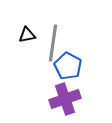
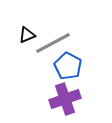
black triangle: rotated 12 degrees counterclockwise
gray line: rotated 54 degrees clockwise
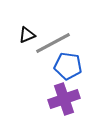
blue pentagon: rotated 20 degrees counterclockwise
purple cross: moved 1 px left
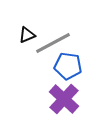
purple cross: rotated 28 degrees counterclockwise
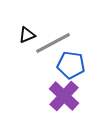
blue pentagon: moved 3 px right, 1 px up
purple cross: moved 3 px up
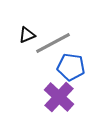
blue pentagon: moved 2 px down
purple cross: moved 5 px left, 1 px down
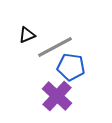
gray line: moved 2 px right, 4 px down
purple cross: moved 2 px left, 1 px up
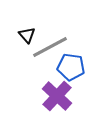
black triangle: rotated 48 degrees counterclockwise
gray line: moved 5 px left
